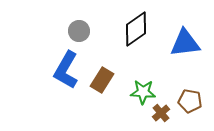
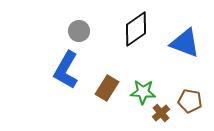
blue triangle: rotated 28 degrees clockwise
brown rectangle: moved 5 px right, 8 px down
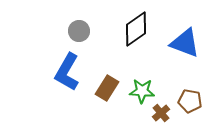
blue L-shape: moved 1 px right, 2 px down
green star: moved 1 px left, 1 px up
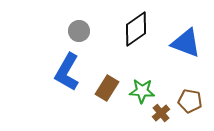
blue triangle: moved 1 px right
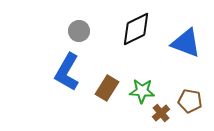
black diamond: rotated 9 degrees clockwise
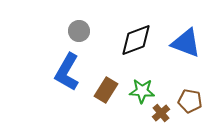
black diamond: moved 11 px down; rotated 6 degrees clockwise
brown rectangle: moved 1 px left, 2 px down
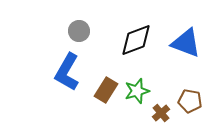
green star: moved 5 px left; rotated 20 degrees counterclockwise
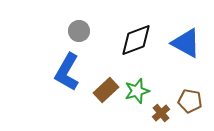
blue triangle: rotated 8 degrees clockwise
brown rectangle: rotated 15 degrees clockwise
